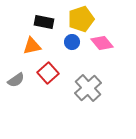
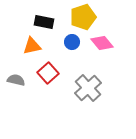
yellow pentagon: moved 2 px right, 2 px up
gray semicircle: rotated 132 degrees counterclockwise
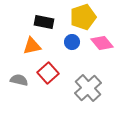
gray semicircle: moved 3 px right
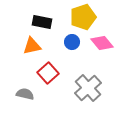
black rectangle: moved 2 px left
gray semicircle: moved 6 px right, 14 px down
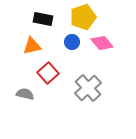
black rectangle: moved 1 px right, 3 px up
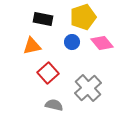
gray semicircle: moved 29 px right, 11 px down
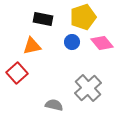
red square: moved 31 px left
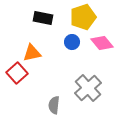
black rectangle: moved 1 px up
orange triangle: moved 7 px down
gray semicircle: rotated 96 degrees counterclockwise
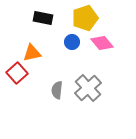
yellow pentagon: moved 2 px right, 1 px down
gray semicircle: moved 3 px right, 15 px up
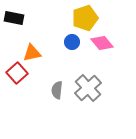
black rectangle: moved 29 px left
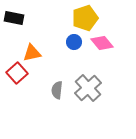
blue circle: moved 2 px right
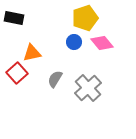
gray semicircle: moved 2 px left, 11 px up; rotated 24 degrees clockwise
